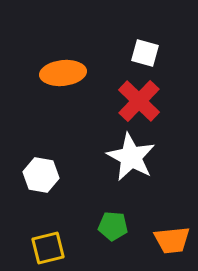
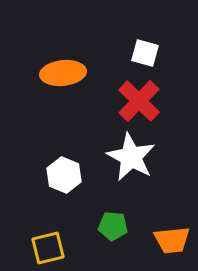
white hexagon: moved 23 px right; rotated 12 degrees clockwise
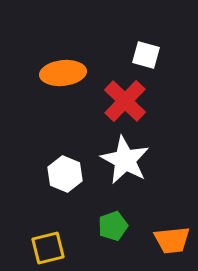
white square: moved 1 px right, 2 px down
red cross: moved 14 px left
white star: moved 6 px left, 3 px down
white hexagon: moved 1 px right, 1 px up
green pentagon: rotated 24 degrees counterclockwise
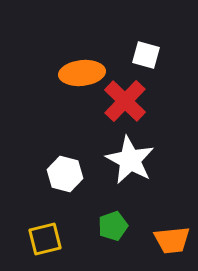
orange ellipse: moved 19 px right
white star: moved 5 px right
white hexagon: rotated 8 degrees counterclockwise
yellow square: moved 3 px left, 9 px up
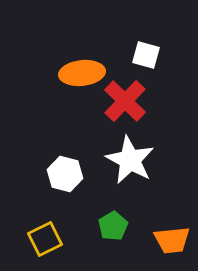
green pentagon: rotated 12 degrees counterclockwise
yellow square: rotated 12 degrees counterclockwise
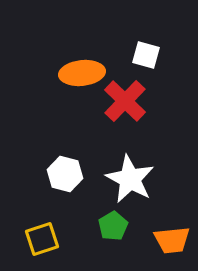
white star: moved 19 px down
yellow square: moved 3 px left; rotated 8 degrees clockwise
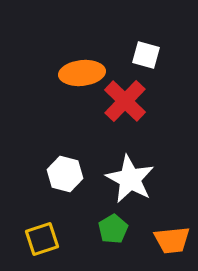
green pentagon: moved 3 px down
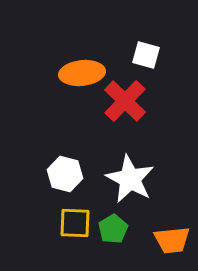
yellow square: moved 33 px right, 16 px up; rotated 20 degrees clockwise
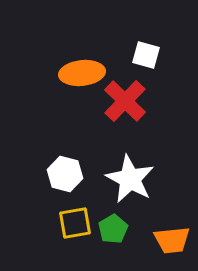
yellow square: rotated 12 degrees counterclockwise
